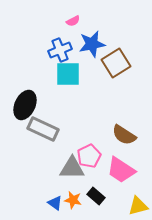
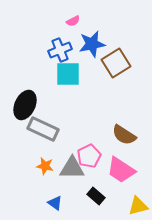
orange star: moved 28 px left, 34 px up
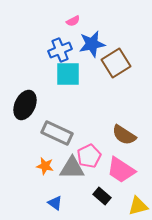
gray rectangle: moved 14 px right, 4 px down
black rectangle: moved 6 px right
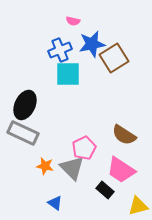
pink semicircle: rotated 40 degrees clockwise
brown square: moved 2 px left, 5 px up
gray rectangle: moved 34 px left
pink pentagon: moved 5 px left, 8 px up
gray triangle: rotated 44 degrees clockwise
black rectangle: moved 3 px right, 6 px up
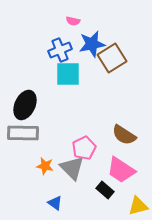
brown square: moved 2 px left
gray rectangle: rotated 24 degrees counterclockwise
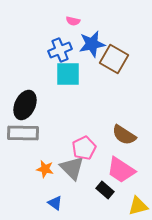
brown square: moved 2 px right, 1 px down; rotated 28 degrees counterclockwise
orange star: moved 3 px down
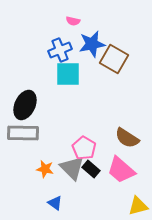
brown semicircle: moved 3 px right, 3 px down
pink pentagon: rotated 15 degrees counterclockwise
pink trapezoid: rotated 8 degrees clockwise
black rectangle: moved 14 px left, 21 px up
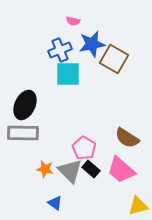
gray triangle: moved 2 px left, 3 px down
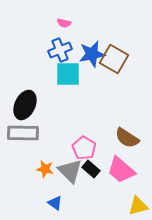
pink semicircle: moved 9 px left, 2 px down
blue star: moved 10 px down
